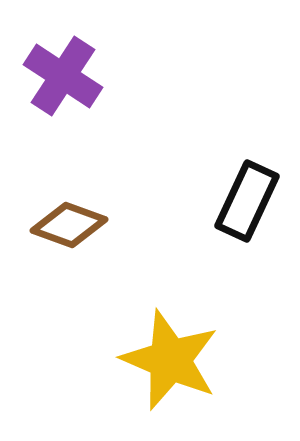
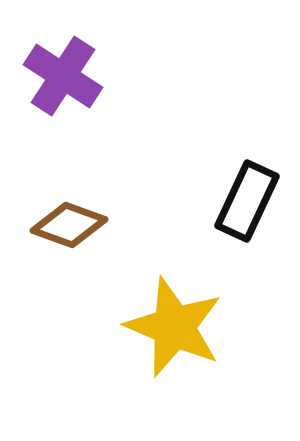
yellow star: moved 4 px right, 33 px up
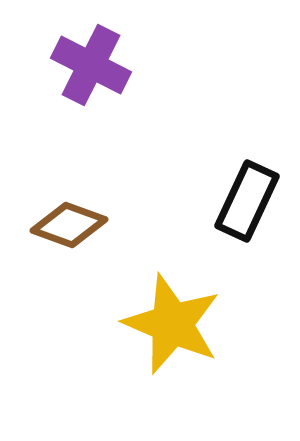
purple cross: moved 28 px right, 11 px up; rotated 6 degrees counterclockwise
yellow star: moved 2 px left, 3 px up
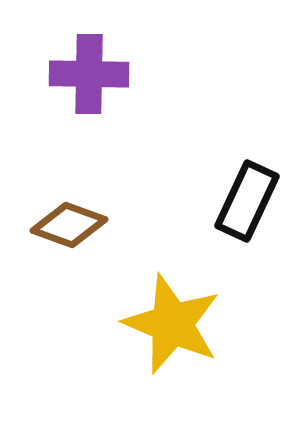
purple cross: moved 2 px left, 9 px down; rotated 26 degrees counterclockwise
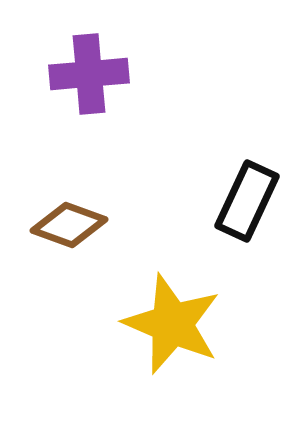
purple cross: rotated 6 degrees counterclockwise
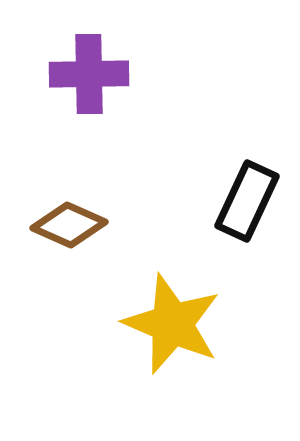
purple cross: rotated 4 degrees clockwise
brown diamond: rotated 4 degrees clockwise
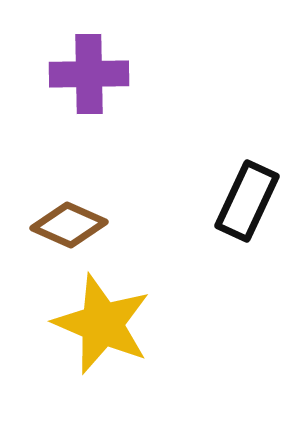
yellow star: moved 70 px left
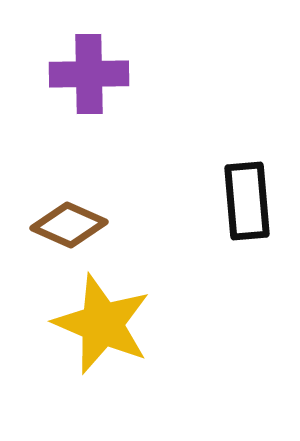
black rectangle: rotated 30 degrees counterclockwise
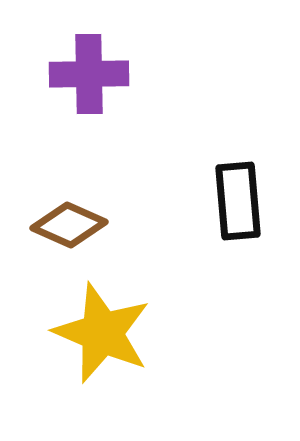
black rectangle: moved 9 px left
yellow star: moved 9 px down
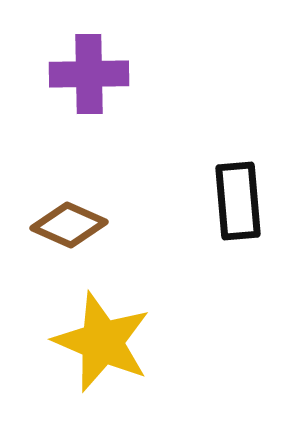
yellow star: moved 9 px down
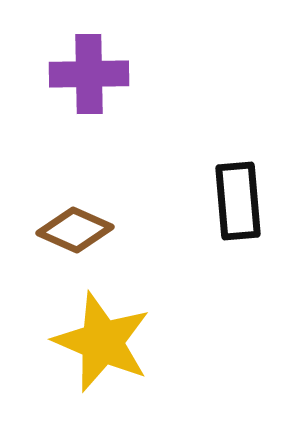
brown diamond: moved 6 px right, 5 px down
